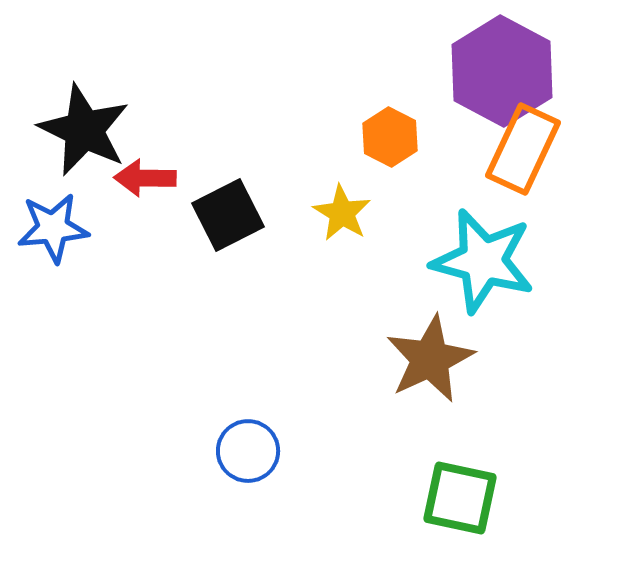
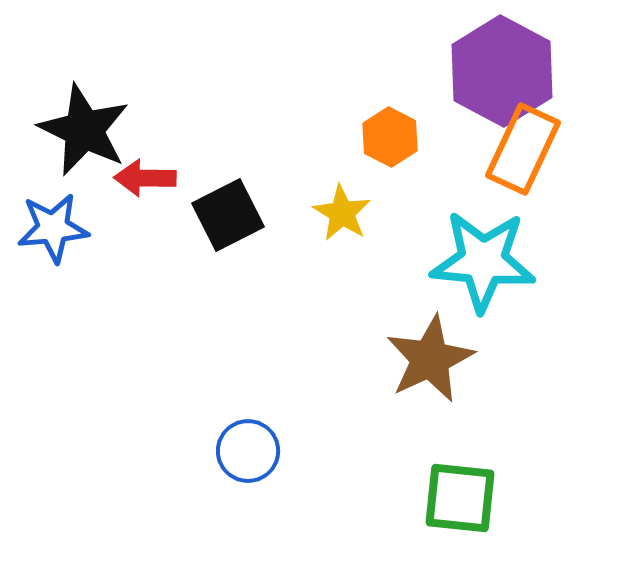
cyan star: rotated 10 degrees counterclockwise
green square: rotated 6 degrees counterclockwise
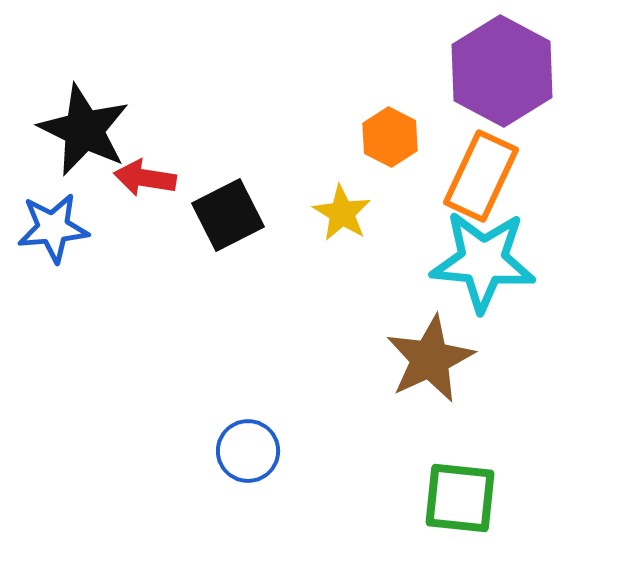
orange rectangle: moved 42 px left, 27 px down
red arrow: rotated 8 degrees clockwise
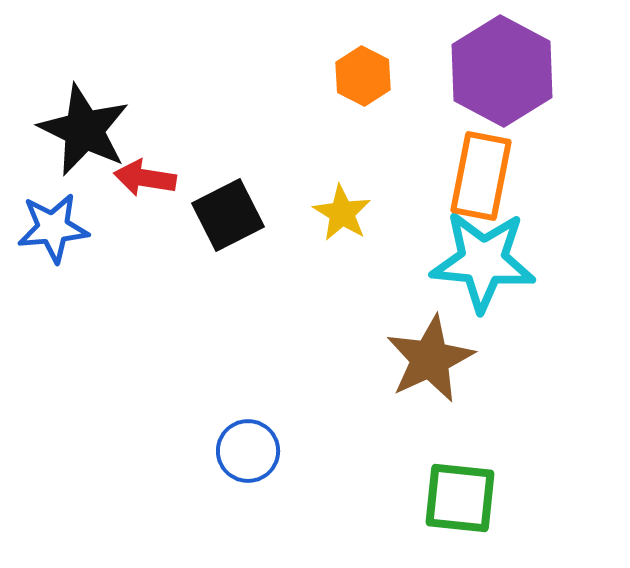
orange hexagon: moved 27 px left, 61 px up
orange rectangle: rotated 14 degrees counterclockwise
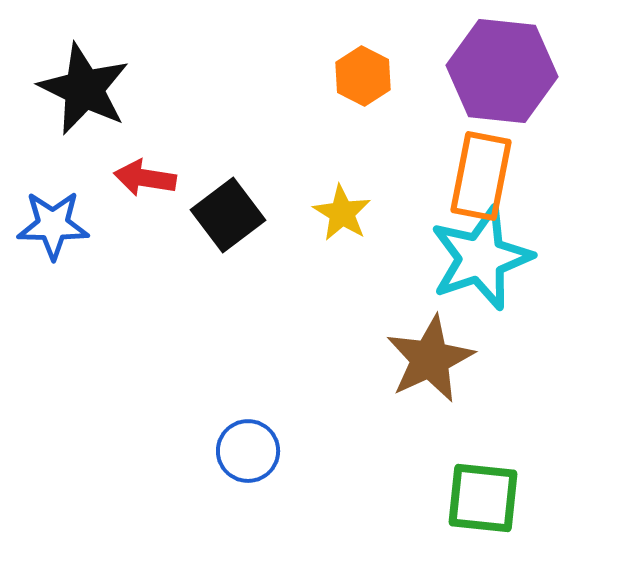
purple hexagon: rotated 22 degrees counterclockwise
black star: moved 41 px up
black square: rotated 10 degrees counterclockwise
blue star: moved 3 px up; rotated 6 degrees clockwise
cyan star: moved 2 px left, 3 px up; rotated 24 degrees counterclockwise
green square: moved 23 px right
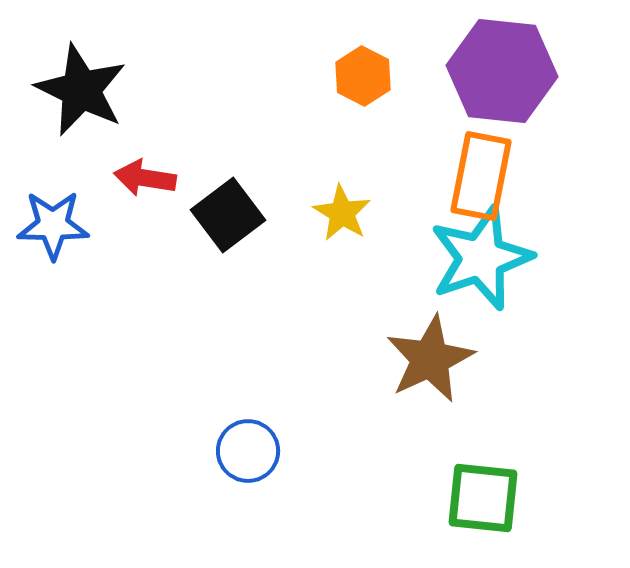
black star: moved 3 px left, 1 px down
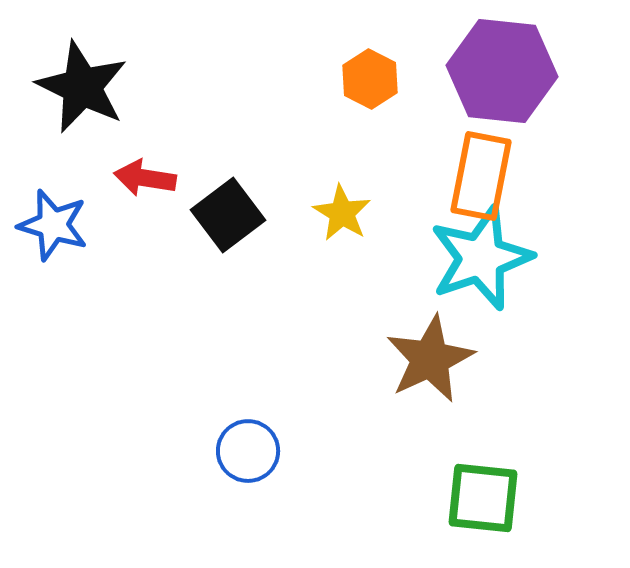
orange hexagon: moved 7 px right, 3 px down
black star: moved 1 px right, 3 px up
blue star: rotated 16 degrees clockwise
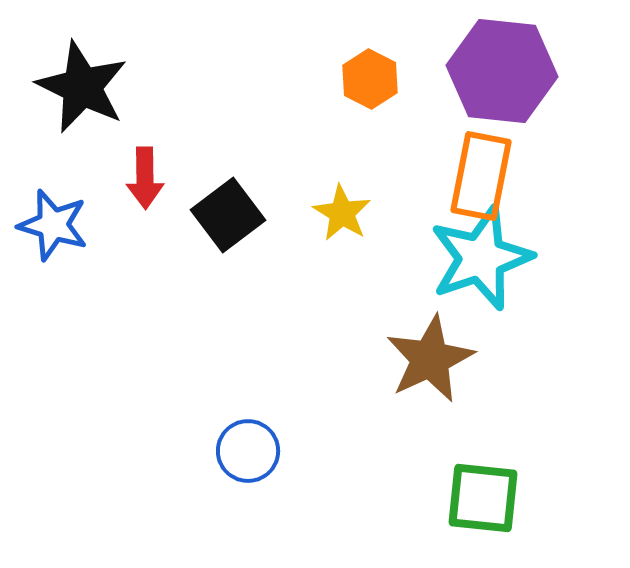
red arrow: rotated 100 degrees counterclockwise
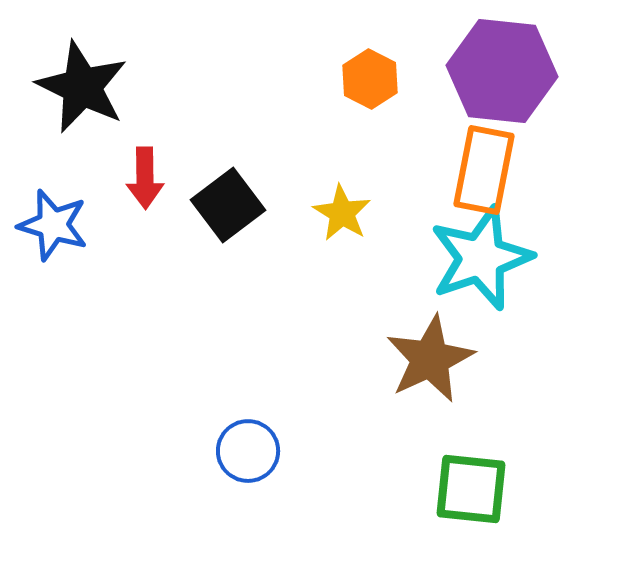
orange rectangle: moved 3 px right, 6 px up
black square: moved 10 px up
green square: moved 12 px left, 9 px up
